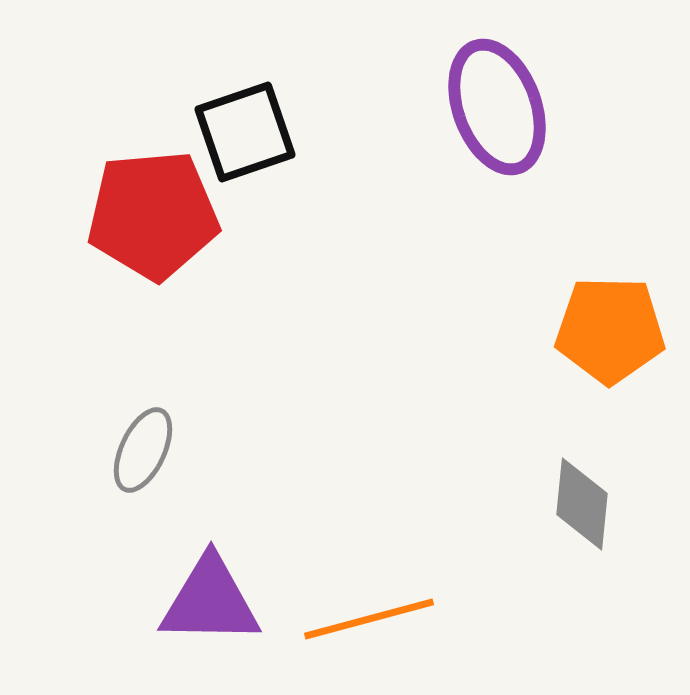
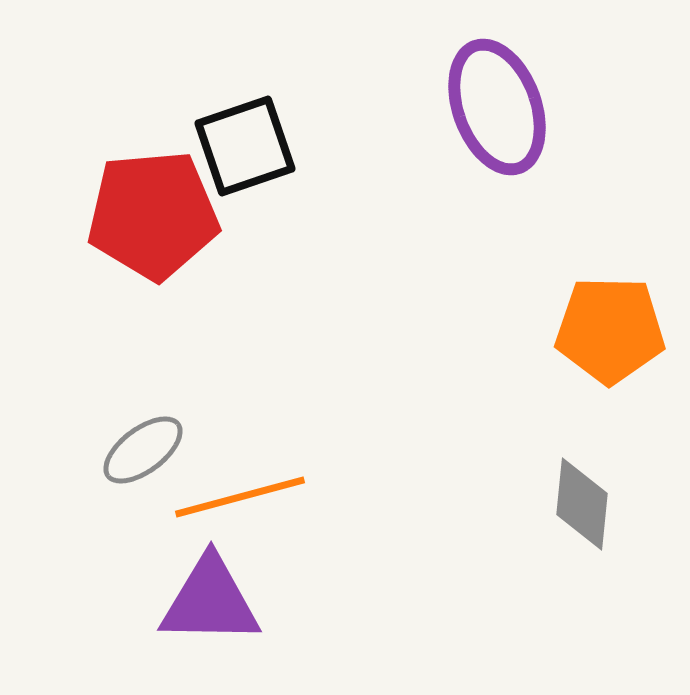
black square: moved 14 px down
gray ellipse: rotated 28 degrees clockwise
orange line: moved 129 px left, 122 px up
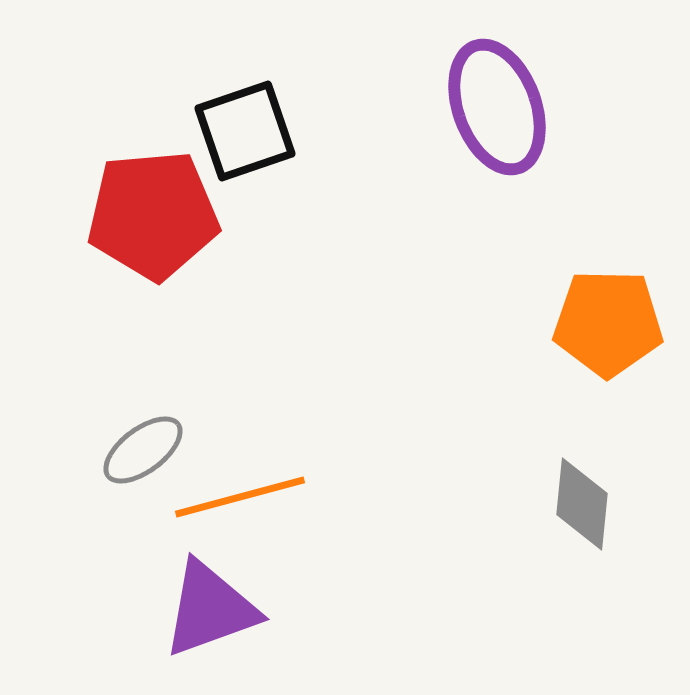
black square: moved 15 px up
orange pentagon: moved 2 px left, 7 px up
purple triangle: moved 8 px down; rotated 21 degrees counterclockwise
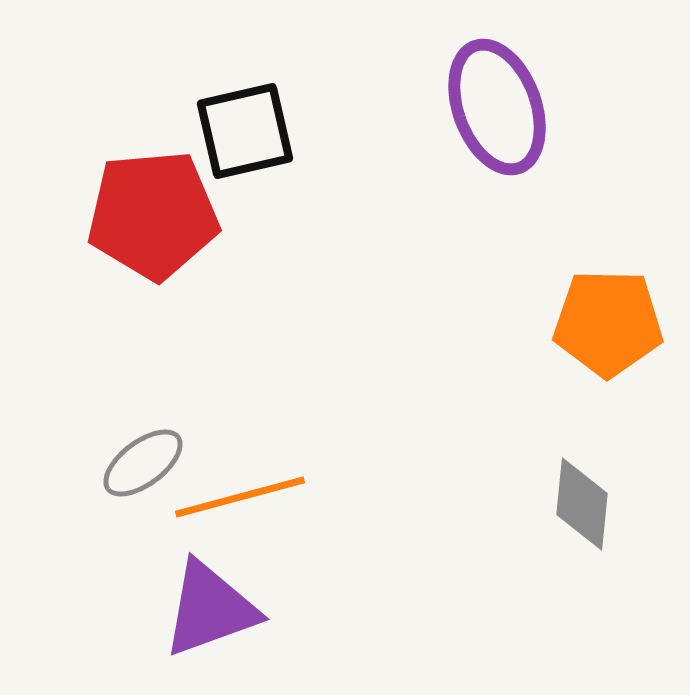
black square: rotated 6 degrees clockwise
gray ellipse: moved 13 px down
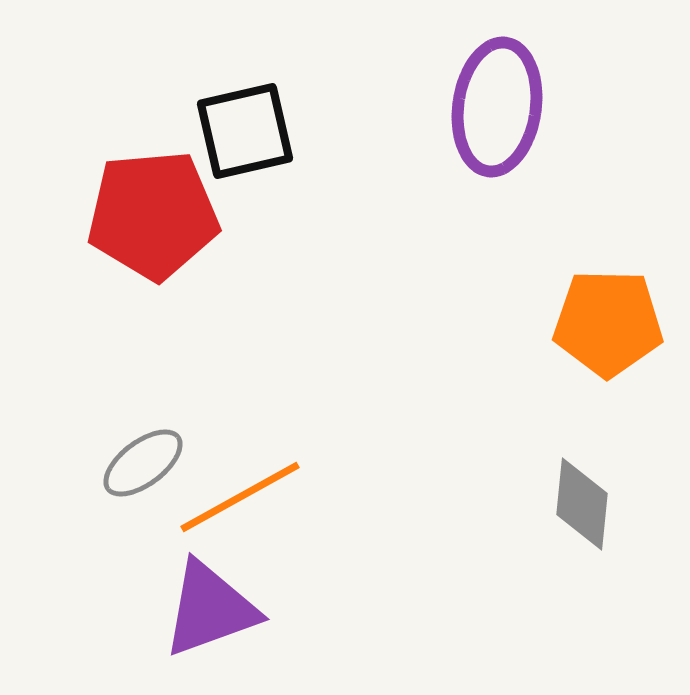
purple ellipse: rotated 28 degrees clockwise
orange line: rotated 14 degrees counterclockwise
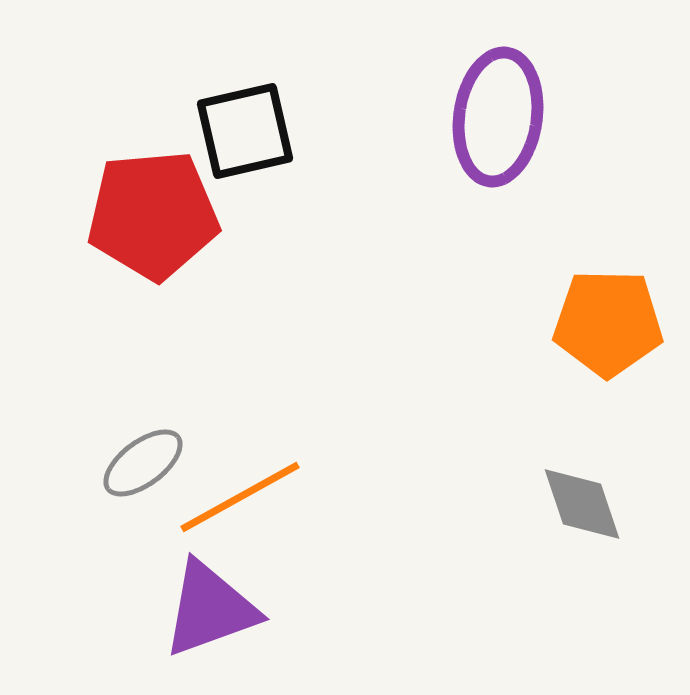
purple ellipse: moved 1 px right, 10 px down
gray diamond: rotated 24 degrees counterclockwise
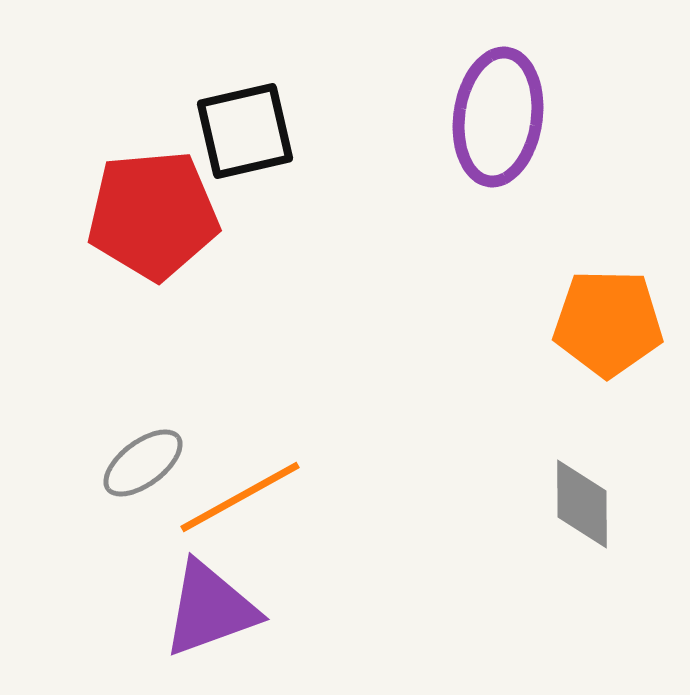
gray diamond: rotated 18 degrees clockwise
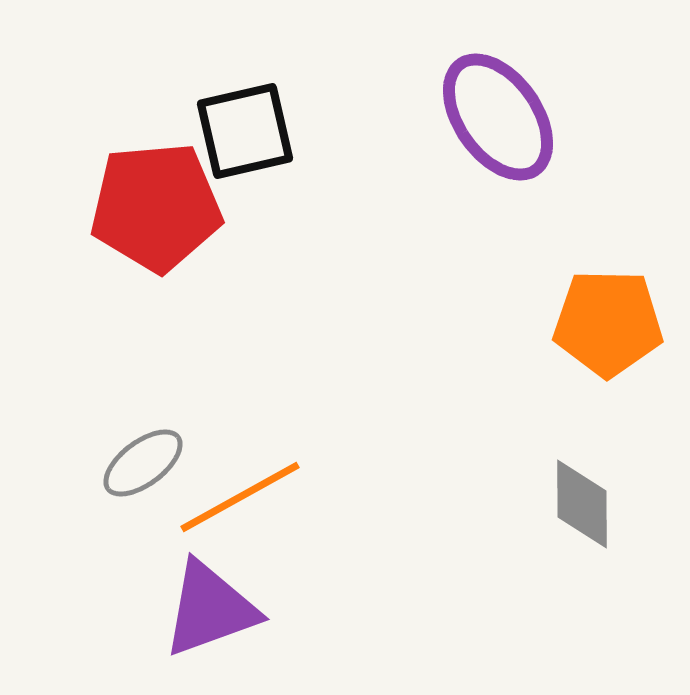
purple ellipse: rotated 43 degrees counterclockwise
red pentagon: moved 3 px right, 8 px up
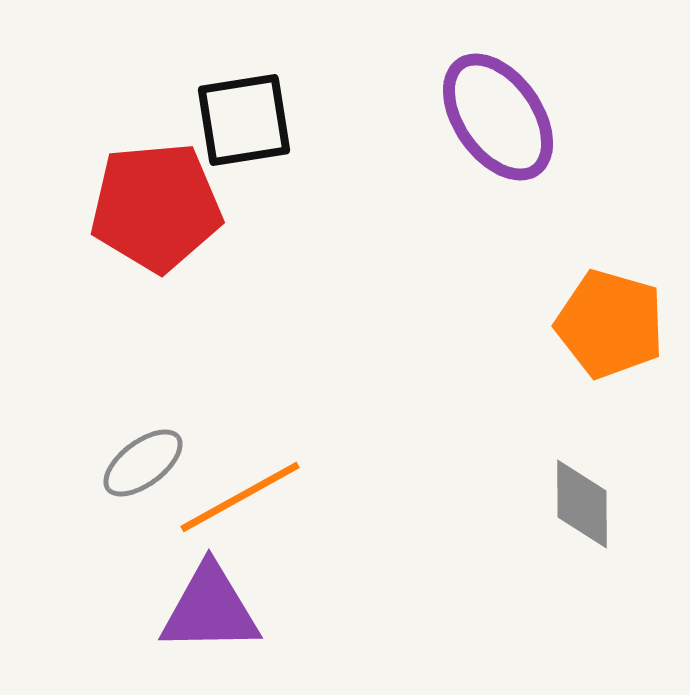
black square: moved 1 px left, 11 px up; rotated 4 degrees clockwise
orange pentagon: moved 2 px right, 1 px down; rotated 15 degrees clockwise
purple triangle: rotated 19 degrees clockwise
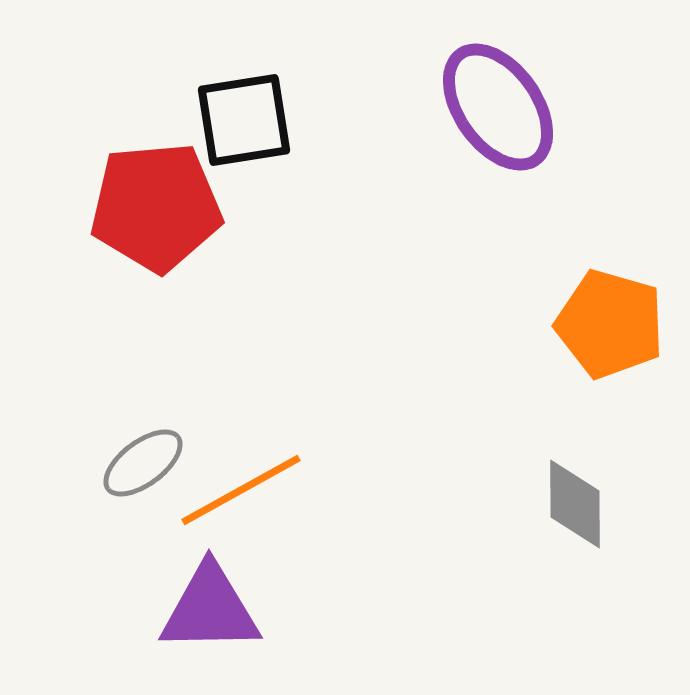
purple ellipse: moved 10 px up
orange line: moved 1 px right, 7 px up
gray diamond: moved 7 px left
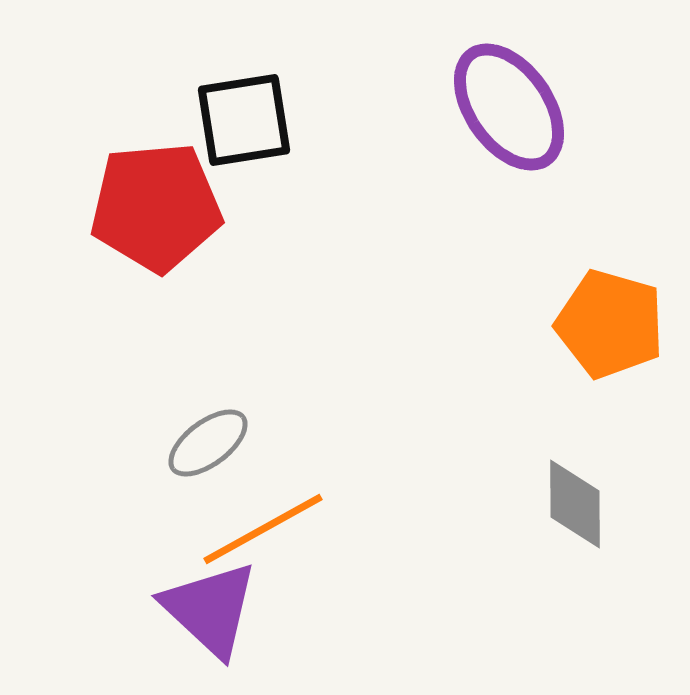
purple ellipse: moved 11 px right
gray ellipse: moved 65 px right, 20 px up
orange line: moved 22 px right, 39 px down
purple triangle: rotated 44 degrees clockwise
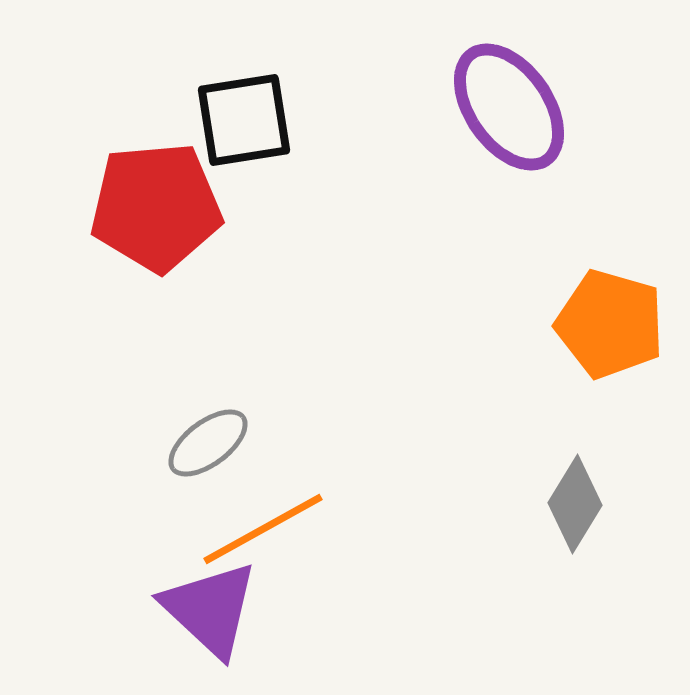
gray diamond: rotated 32 degrees clockwise
